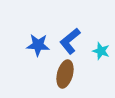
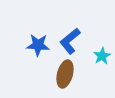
cyan star: moved 1 px right, 5 px down; rotated 24 degrees clockwise
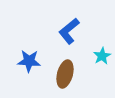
blue L-shape: moved 1 px left, 10 px up
blue star: moved 9 px left, 16 px down
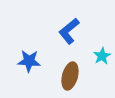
brown ellipse: moved 5 px right, 2 px down
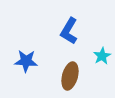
blue L-shape: rotated 20 degrees counterclockwise
blue star: moved 3 px left
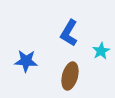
blue L-shape: moved 2 px down
cyan star: moved 1 px left, 5 px up
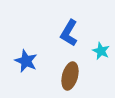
cyan star: rotated 18 degrees counterclockwise
blue star: rotated 20 degrees clockwise
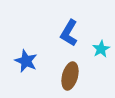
cyan star: moved 2 px up; rotated 18 degrees clockwise
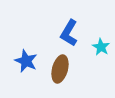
cyan star: moved 2 px up; rotated 12 degrees counterclockwise
brown ellipse: moved 10 px left, 7 px up
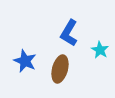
cyan star: moved 1 px left, 3 px down
blue star: moved 1 px left
